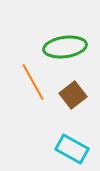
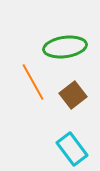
cyan rectangle: rotated 24 degrees clockwise
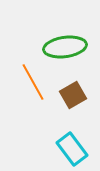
brown square: rotated 8 degrees clockwise
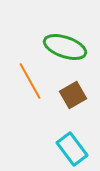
green ellipse: rotated 27 degrees clockwise
orange line: moved 3 px left, 1 px up
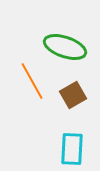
orange line: moved 2 px right
cyan rectangle: rotated 40 degrees clockwise
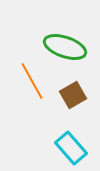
cyan rectangle: moved 1 px left, 1 px up; rotated 44 degrees counterclockwise
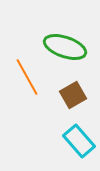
orange line: moved 5 px left, 4 px up
cyan rectangle: moved 8 px right, 7 px up
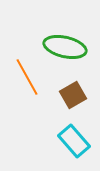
green ellipse: rotated 6 degrees counterclockwise
cyan rectangle: moved 5 px left
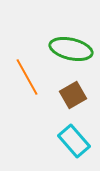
green ellipse: moved 6 px right, 2 px down
